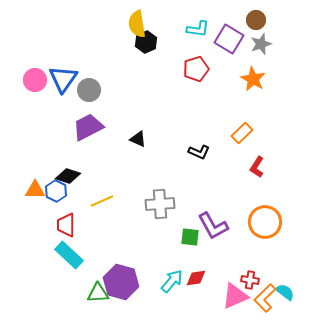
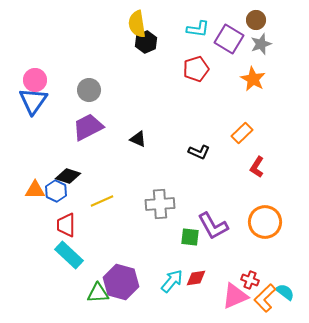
blue triangle: moved 30 px left, 22 px down
red cross: rotated 12 degrees clockwise
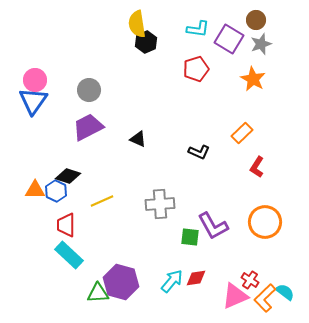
red cross: rotated 12 degrees clockwise
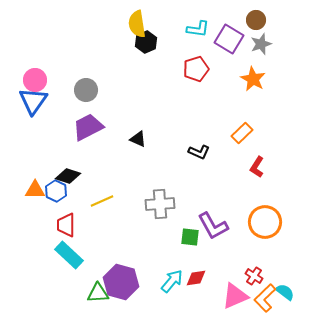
gray circle: moved 3 px left
red cross: moved 4 px right, 4 px up
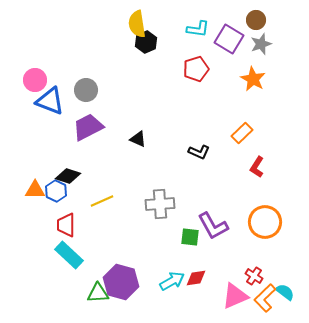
blue triangle: moved 17 px right; rotated 44 degrees counterclockwise
cyan arrow: rotated 20 degrees clockwise
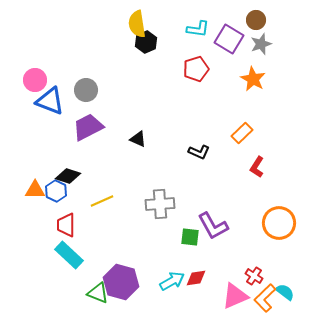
orange circle: moved 14 px right, 1 px down
green triangle: rotated 25 degrees clockwise
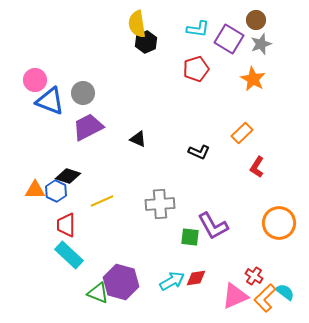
gray circle: moved 3 px left, 3 px down
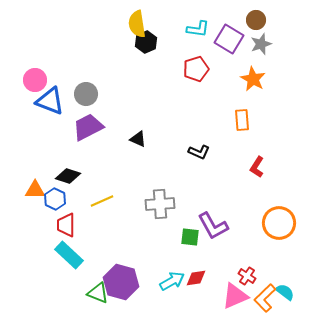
gray circle: moved 3 px right, 1 px down
orange rectangle: moved 13 px up; rotated 50 degrees counterclockwise
blue hexagon: moved 1 px left, 8 px down
red cross: moved 7 px left
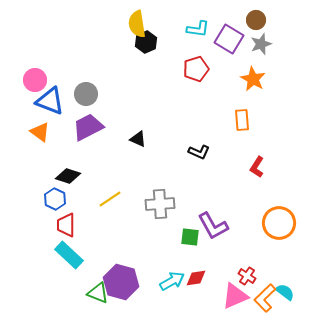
orange triangle: moved 5 px right, 58 px up; rotated 35 degrees clockwise
yellow line: moved 8 px right, 2 px up; rotated 10 degrees counterclockwise
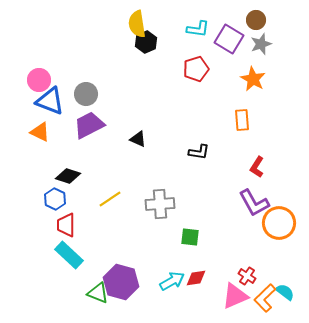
pink circle: moved 4 px right
purple trapezoid: moved 1 px right, 2 px up
orange triangle: rotated 10 degrees counterclockwise
black L-shape: rotated 15 degrees counterclockwise
purple L-shape: moved 41 px right, 23 px up
